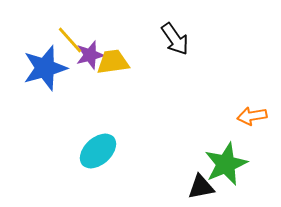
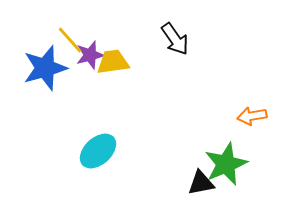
black triangle: moved 4 px up
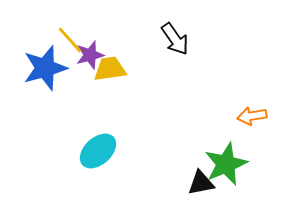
yellow trapezoid: moved 3 px left, 7 px down
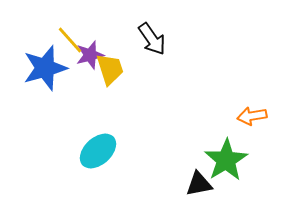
black arrow: moved 23 px left
yellow trapezoid: rotated 80 degrees clockwise
green star: moved 4 px up; rotated 9 degrees counterclockwise
black triangle: moved 2 px left, 1 px down
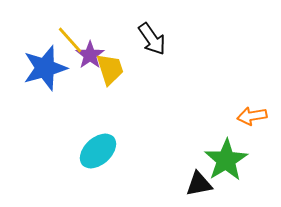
purple star: rotated 20 degrees counterclockwise
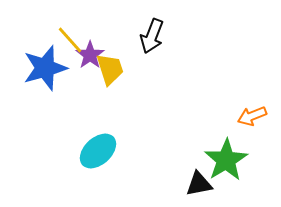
black arrow: moved 3 px up; rotated 56 degrees clockwise
orange arrow: rotated 12 degrees counterclockwise
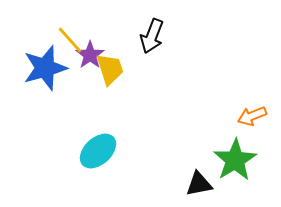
green star: moved 9 px right
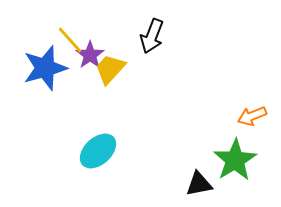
yellow trapezoid: rotated 120 degrees counterclockwise
